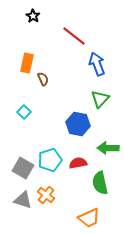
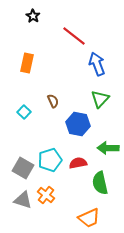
brown semicircle: moved 10 px right, 22 px down
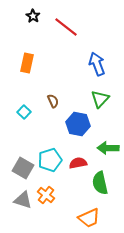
red line: moved 8 px left, 9 px up
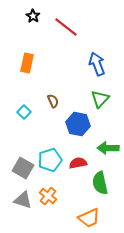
orange cross: moved 2 px right, 1 px down
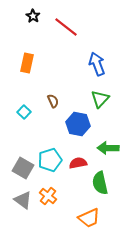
gray triangle: rotated 18 degrees clockwise
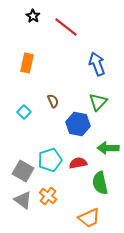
green triangle: moved 2 px left, 3 px down
gray square: moved 3 px down
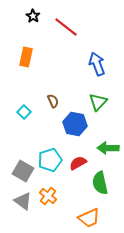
orange rectangle: moved 1 px left, 6 px up
blue hexagon: moved 3 px left
red semicircle: rotated 18 degrees counterclockwise
gray triangle: moved 1 px down
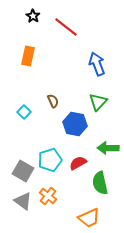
orange rectangle: moved 2 px right, 1 px up
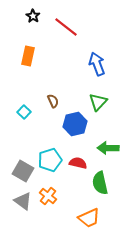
blue hexagon: rotated 25 degrees counterclockwise
red semicircle: rotated 42 degrees clockwise
